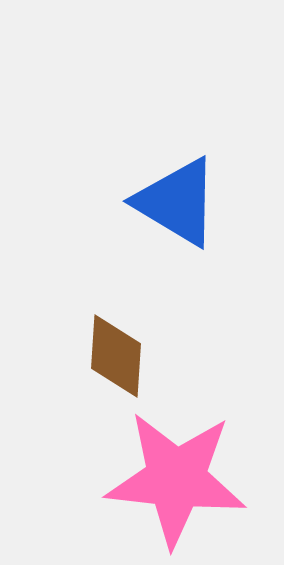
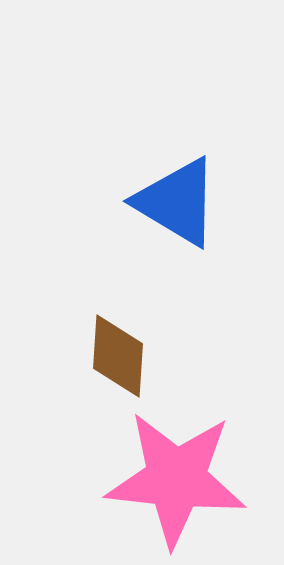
brown diamond: moved 2 px right
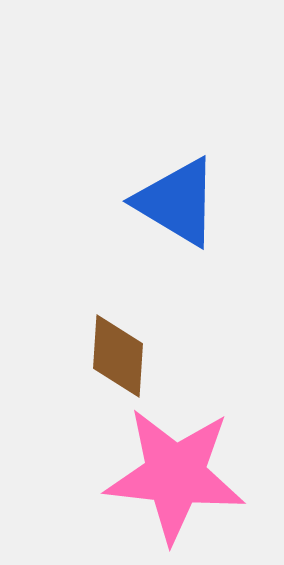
pink star: moved 1 px left, 4 px up
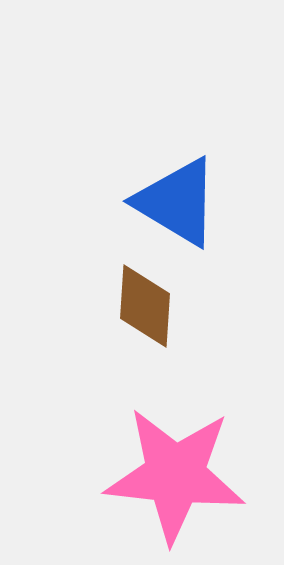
brown diamond: moved 27 px right, 50 px up
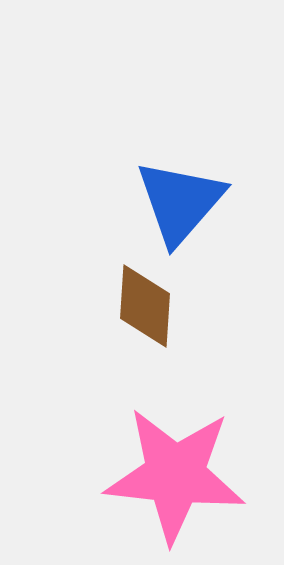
blue triangle: moved 3 px right; rotated 40 degrees clockwise
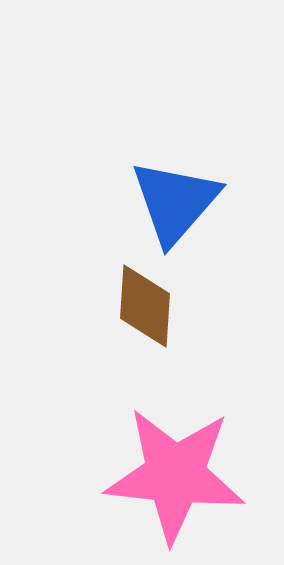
blue triangle: moved 5 px left
